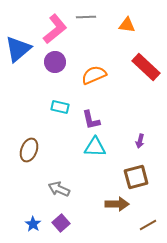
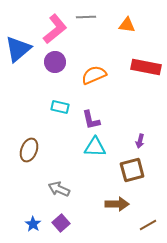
red rectangle: rotated 32 degrees counterclockwise
brown square: moved 4 px left, 7 px up
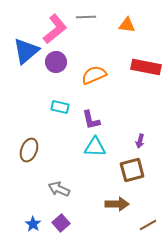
blue triangle: moved 8 px right, 2 px down
purple circle: moved 1 px right
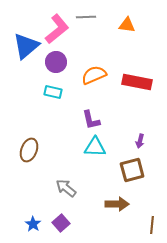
pink L-shape: moved 2 px right
blue triangle: moved 5 px up
red rectangle: moved 9 px left, 15 px down
cyan rectangle: moved 7 px left, 15 px up
gray arrow: moved 7 px right, 1 px up; rotated 15 degrees clockwise
brown line: moved 4 px right; rotated 54 degrees counterclockwise
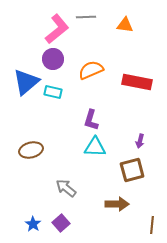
orange triangle: moved 2 px left
blue triangle: moved 36 px down
purple circle: moved 3 px left, 3 px up
orange semicircle: moved 3 px left, 5 px up
purple L-shape: rotated 30 degrees clockwise
brown ellipse: moved 2 px right; rotated 55 degrees clockwise
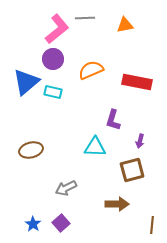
gray line: moved 1 px left, 1 px down
orange triangle: rotated 18 degrees counterclockwise
purple L-shape: moved 22 px right
gray arrow: rotated 65 degrees counterclockwise
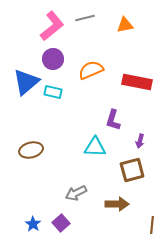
gray line: rotated 12 degrees counterclockwise
pink L-shape: moved 5 px left, 3 px up
gray arrow: moved 10 px right, 5 px down
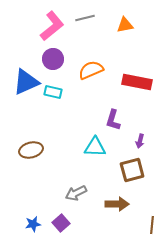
blue triangle: rotated 16 degrees clockwise
blue star: rotated 28 degrees clockwise
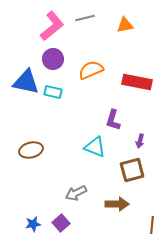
blue triangle: rotated 36 degrees clockwise
cyan triangle: rotated 20 degrees clockwise
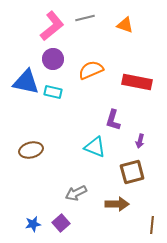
orange triangle: rotated 30 degrees clockwise
brown square: moved 2 px down
